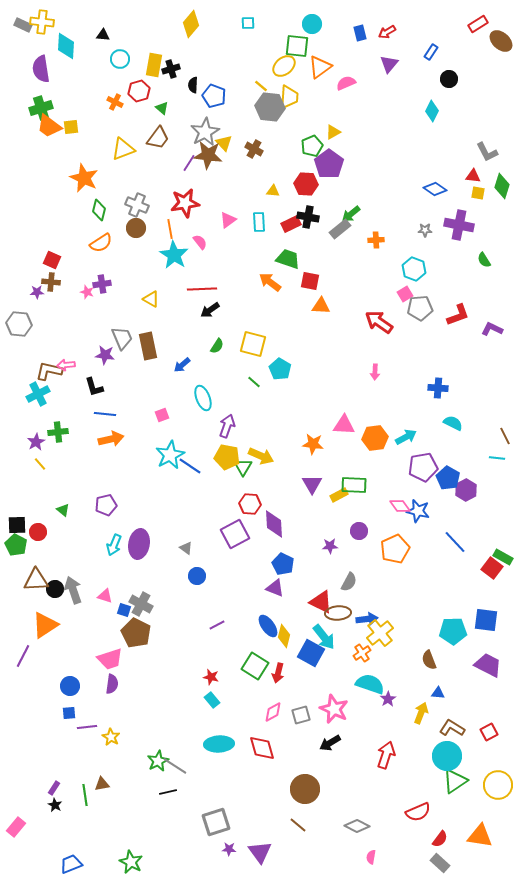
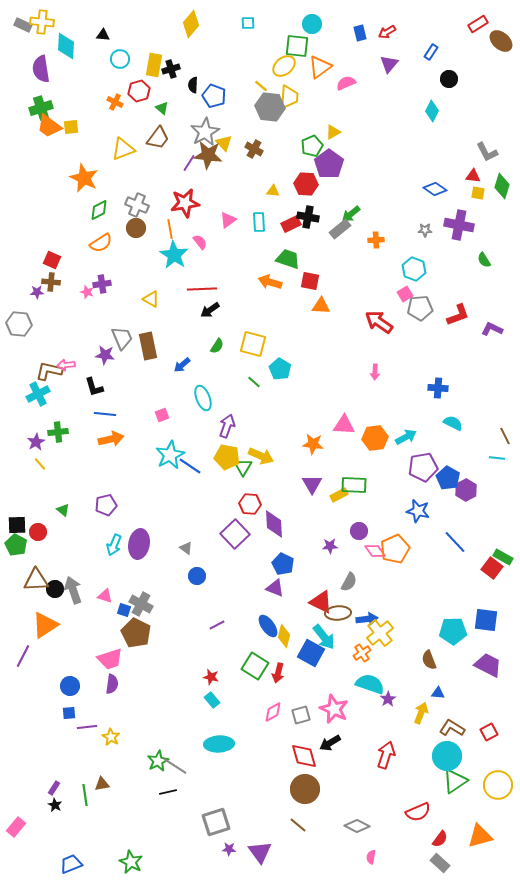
green diamond at (99, 210): rotated 50 degrees clockwise
orange arrow at (270, 282): rotated 20 degrees counterclockwise
pink diamond at (400, 506): moved 25 px left, 45 px down
purple square at (235, 534): rotated 16 degrees counterclockwise
red diamond at (262, 748): moved 42 px right, 8 px down
orange triangle at (480, 836): rotated 24 degrees counterclockwise
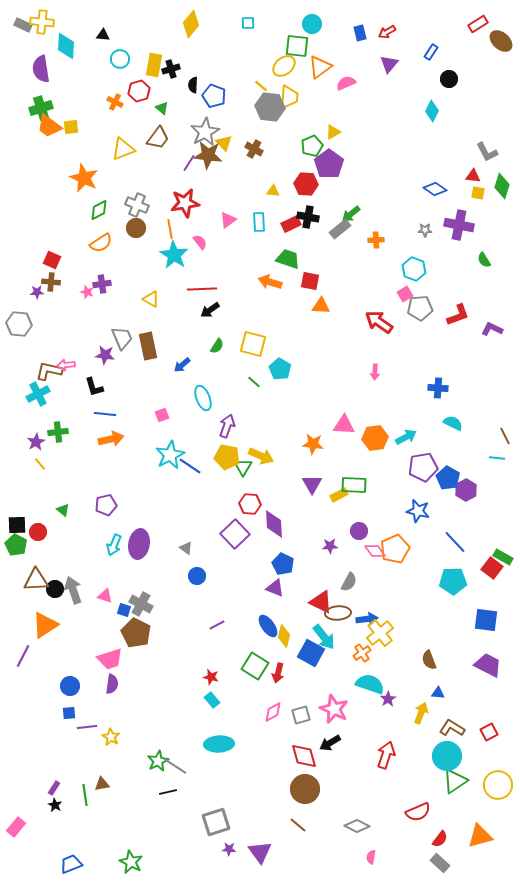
cyan pentagon at (453, 631): moved 50 px up
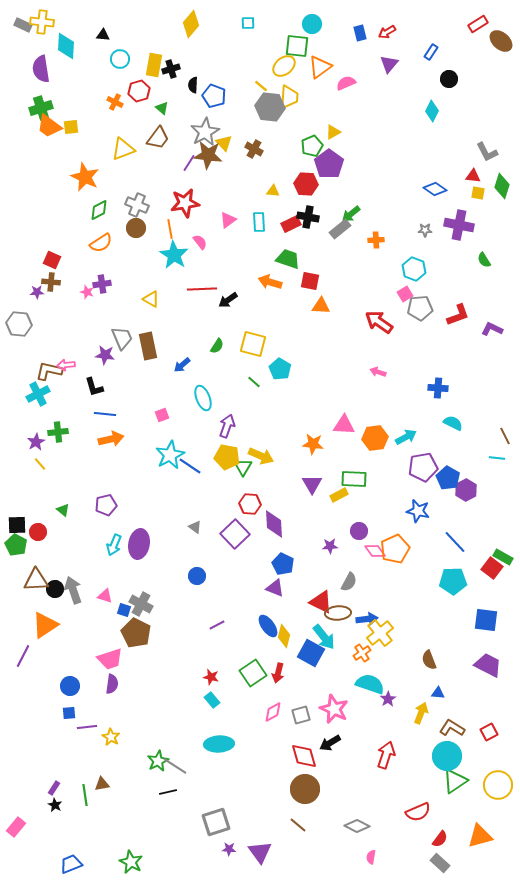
orange star at (84, 178): moved 1 px right, 1 px up
black arrow at (210, 310): moved 18 px right, 10 px up
pink arrow at (375, 372): moved 3 px right; rotated 105 degrees clockwise
green rectangle at (354, 485): moved 6 px up
gray triangle at (186, 548): moved 9 px right, 21 px up
green square at (255, 666): moved 2 px left, 7 px down; rotated 24 degrees clockwise
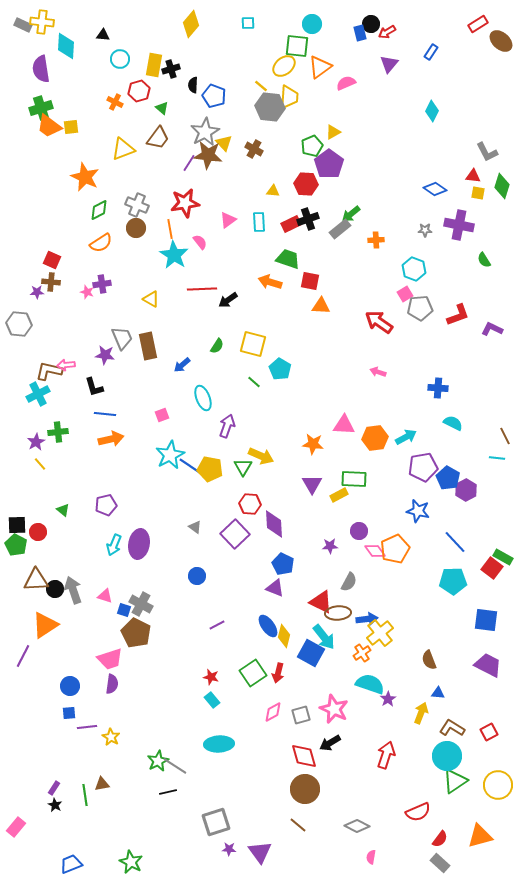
black circle at (449, 79): moved 78 px left, 55 px up
black cross at (308, 217): moved 2 px down; rotated 30 degrees counterclockwise
yellow pentagon at (227, 457): moved 17 px left, 12 px down
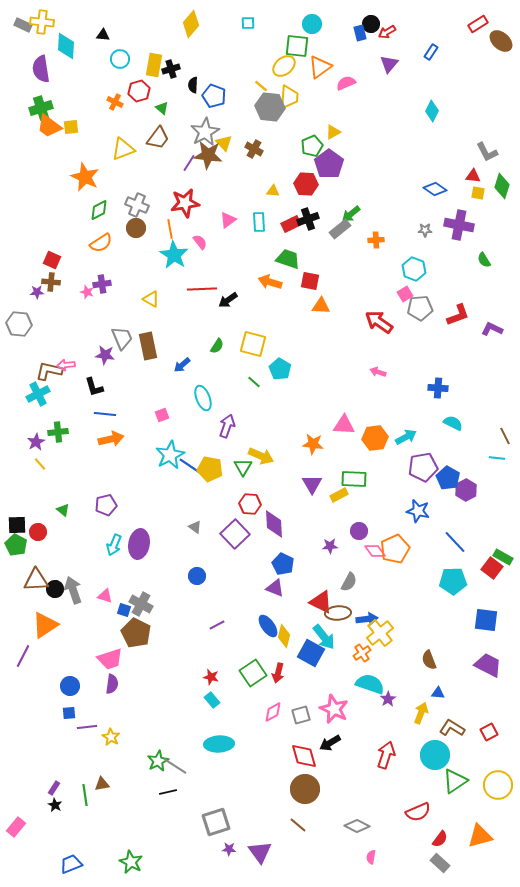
cyan circle at (447, 756): moved 12 px left, 1 px up
